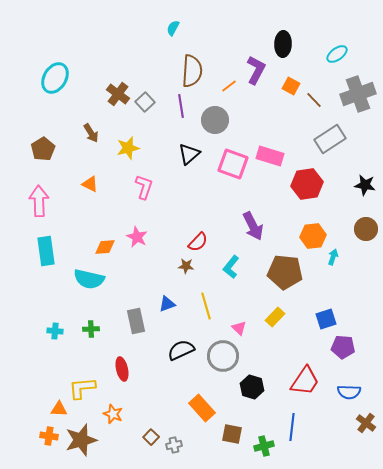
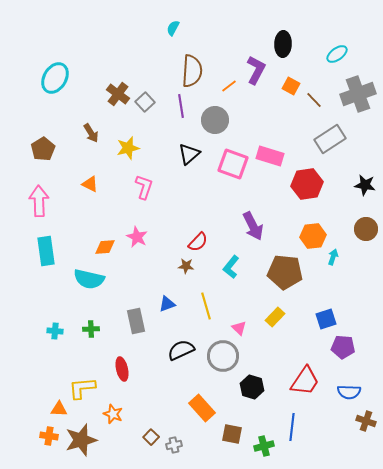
brown cross at (366, 423): moved 2 px up; rotated 18 degrees counterclockwise
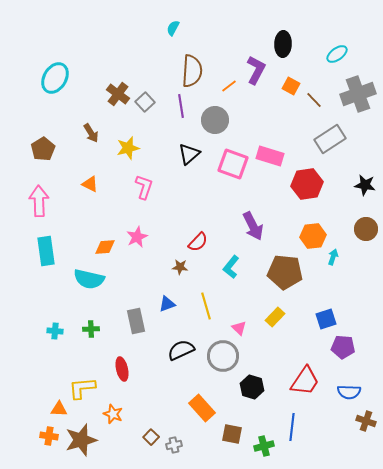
pink star at (137, 237): rotated 20 degrees clockwise
brown star at (186, 266): moved 6 px left, 1 px down
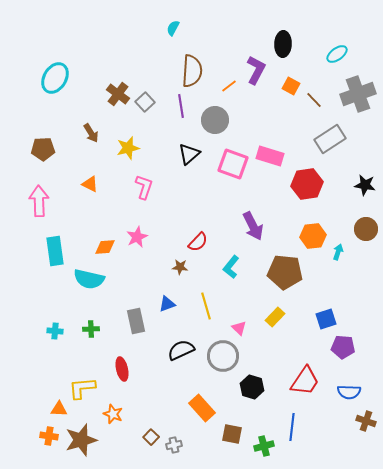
brown pentagon at (43, 149): rotated 30 degrees clockwise
cyan rectangle at (46, 251): moved 9 px right
cyan arrow at (333, 257): moved 5 px right, 5 px up
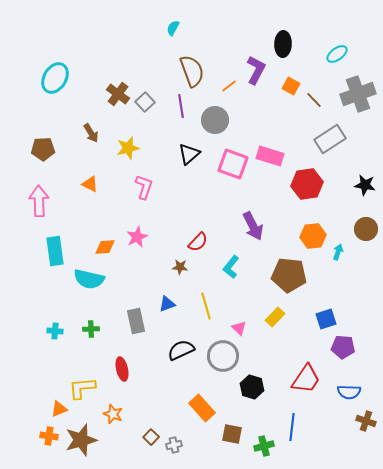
brown semicircle at (192, 71): rotated 24 degrees counterclockwise
brown pentagon at (285, 272): moved 4 px right, 3 px down
red trapezoid at (305, 381): moved 1 px right, 2 px up
orange triangle at (59, 409): rotated 24 degrees counterclockwise
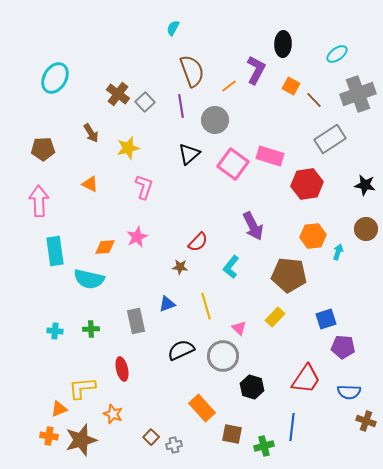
pink square at (233, 164): rotated 16 degrees clockwise
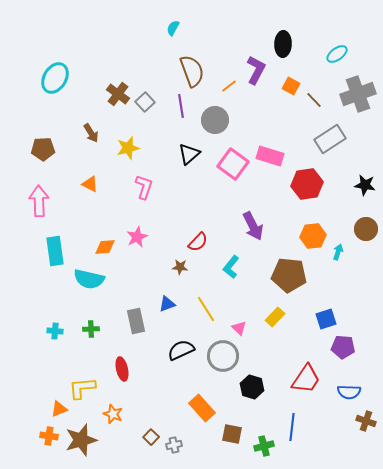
yellow line at (206, 306): moved 3 px down; rotated 16 degrees counterclockwise
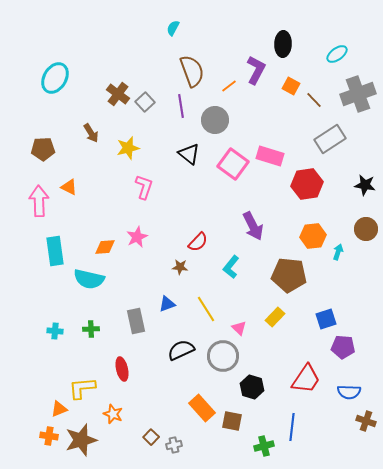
black triangle at (189, 154): rotated 40 degrees counterclockwise
orange triangle at (90, 184): moved 21 px left, 3 px down
brown square at (232, 434): moved 13 px up
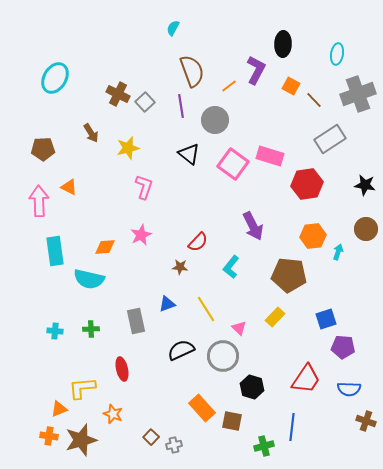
cyan ellipse at (337, 54): rotated 45 degrees counterclockwise
brown cross at (118, 94): rotated 10 degrees counterclockwise
pink star at (137, 237): moved 4 px right, 2 px up
blue semicircle at (349, 392): moved 3 px up
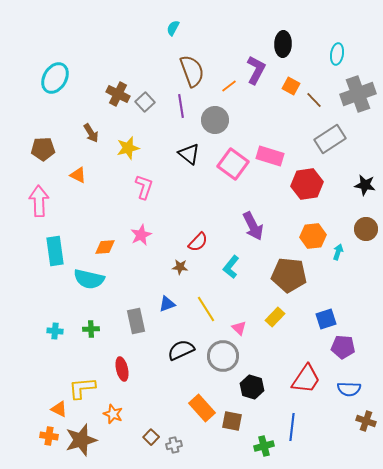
orange triangle at (69, 187): moved 9 px right, 12 px up
orange triangle at (59, 409): rotated 48 degrees clockwise
